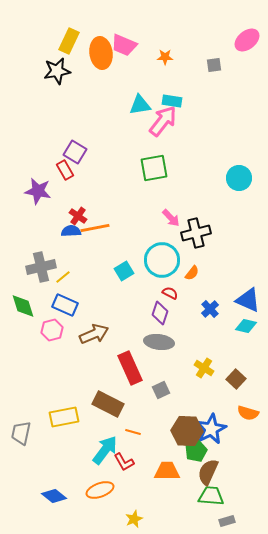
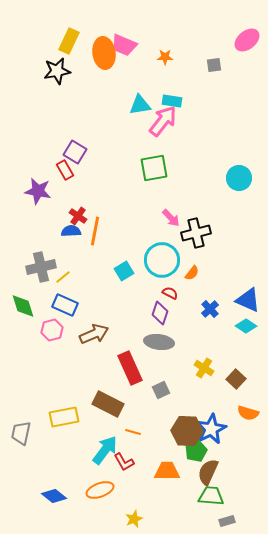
orange ellipse at (101, 53): moved 3 px right
orange line at (95, 228): moved 3 px down; rotated 68 degrees counterclockwise
cyan diamond at (246, 326): rotated 20 degrees clockwise
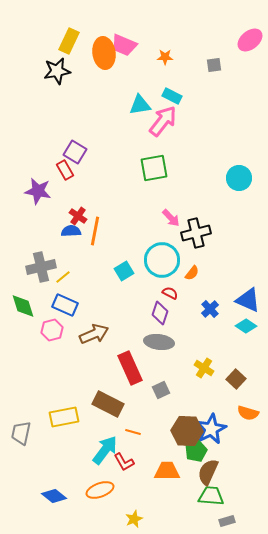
pink ellipse at (247, 40): moved 3 px right
cyan rectangle at (172, 101): moved 5 px up; rotated 18 degrees clockwise
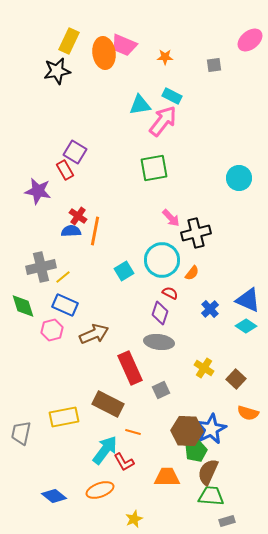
orange trapezoid at (167, 471): moved 6 px down
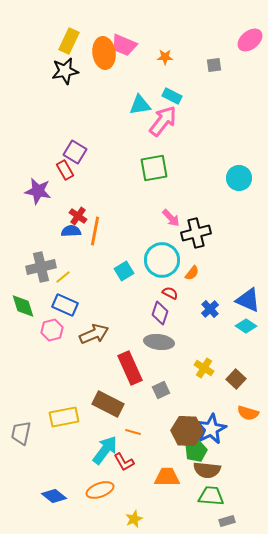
black star at (57, 71): moved 8 px right
brown semicircle at (208, 472): moved 1 px left, 2 px up; rotated 108 degrees counterclockwise
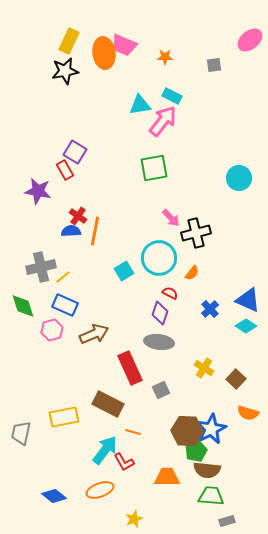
cyan circle at (162, 260): moved 3 px left, 2 px up
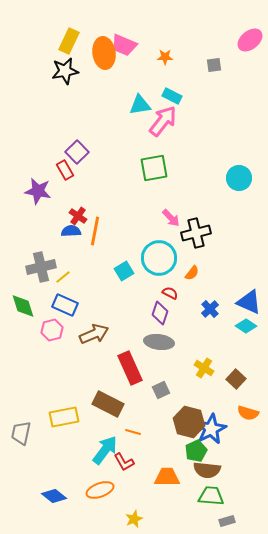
purple square at (75, 152): moved 2 px right; rotated 15 degrees clockwise
blue triangle at (248, 300): moved 1 px right, 2 px down
brown hexagon at (187, 431): moved 2 px right, 9 px up; rotated 12 degrees clockwise
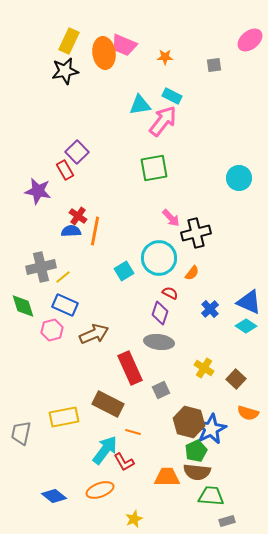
brown semicircle at (207, 470): moved 10 px left, 2 px down
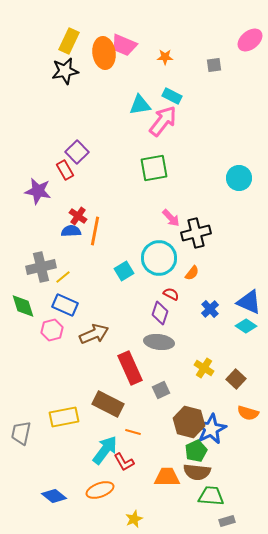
red semicircle at (170, 293): moved 1 px right, 1 px down
